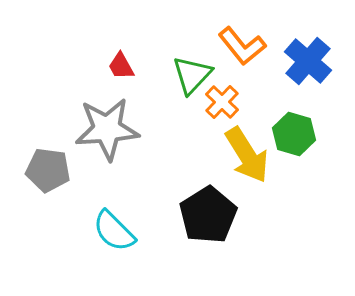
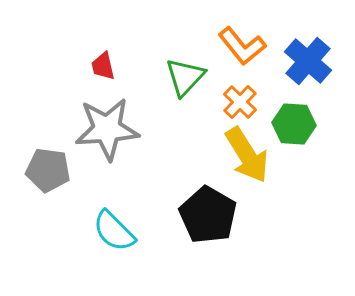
red trapezoid: moved 18 px left; rotated 16 degrees clockwise
green triangle: moved 7 px left, 2 px down
orange cross: moved 18 px right
green hexagon: moved 10 px up; rotated 12 degrees counterclockwise
black pentagon: rotated 10 degrees counterclockwise
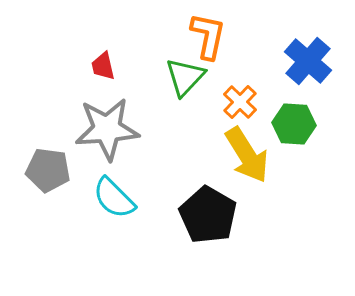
orange L-shape: moved 34 px left, 10 px up; rotated 129 degrees counterclockwise
cyan semicircle: moved 33 px up
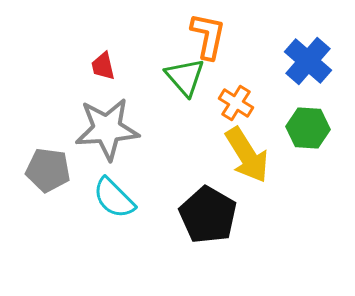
green triangle: rotated 24 degrees counterclockwise
orange cross: moved 4 px left, 1 px down; rotated 12 degrees counterclockwise
green hexagon: moved 14 px right, 4 px down
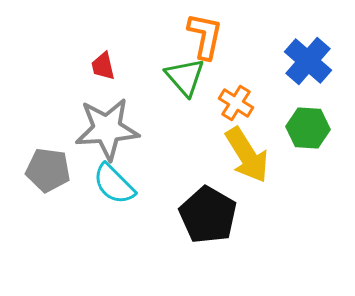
orange L-shape: moved 3 px left
cyan semicircle: moved 14 px up
